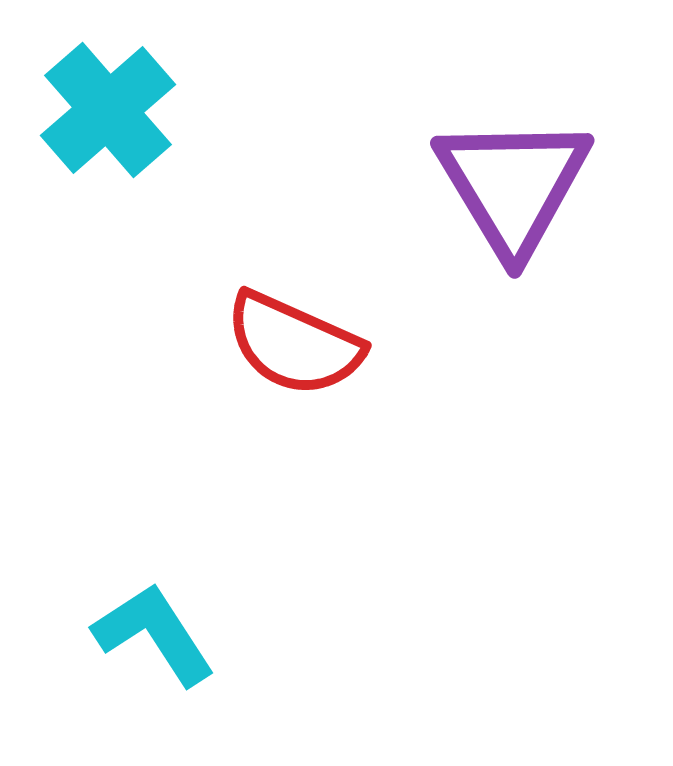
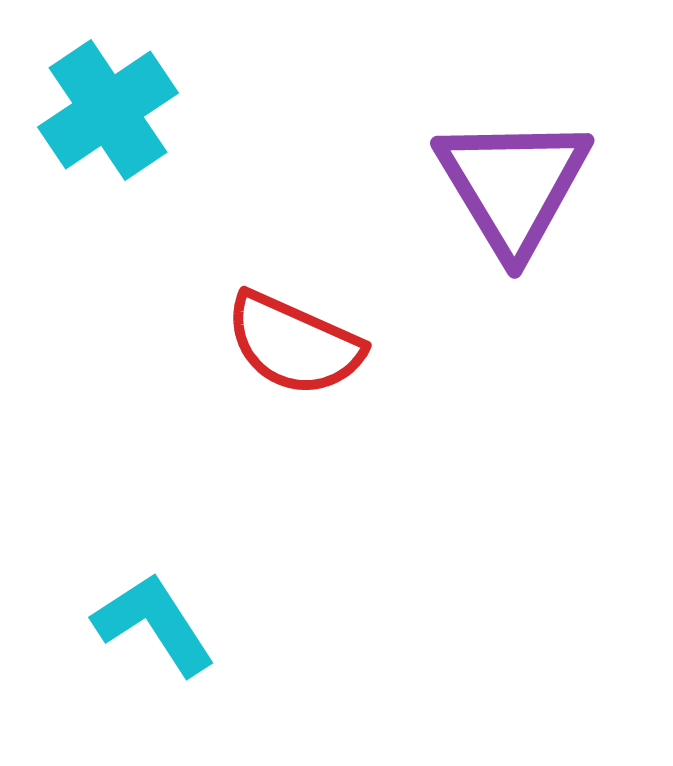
cyan cross: rotated 7 degrees clockwise
cyan L-shape: moved 10 px up
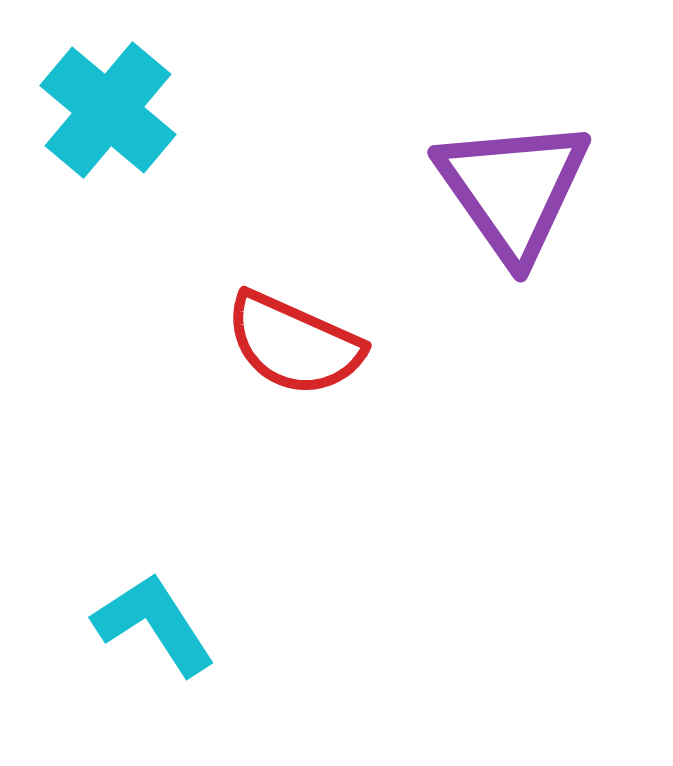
cyan cross: rotated 16 degrees counterclockwise
purple triangle: moved 4 px down; rotated 4 degrees counterclockwise
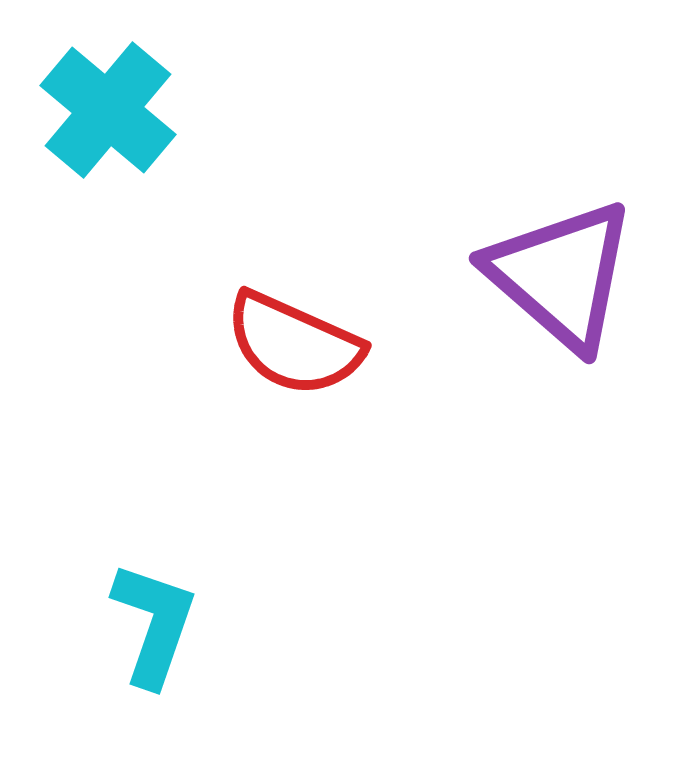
purple triangle: moved 48 px right, 86 px down; rotated 14 degrees counterclockwise
cyan L-shape: rotated 52 degrees clockwise
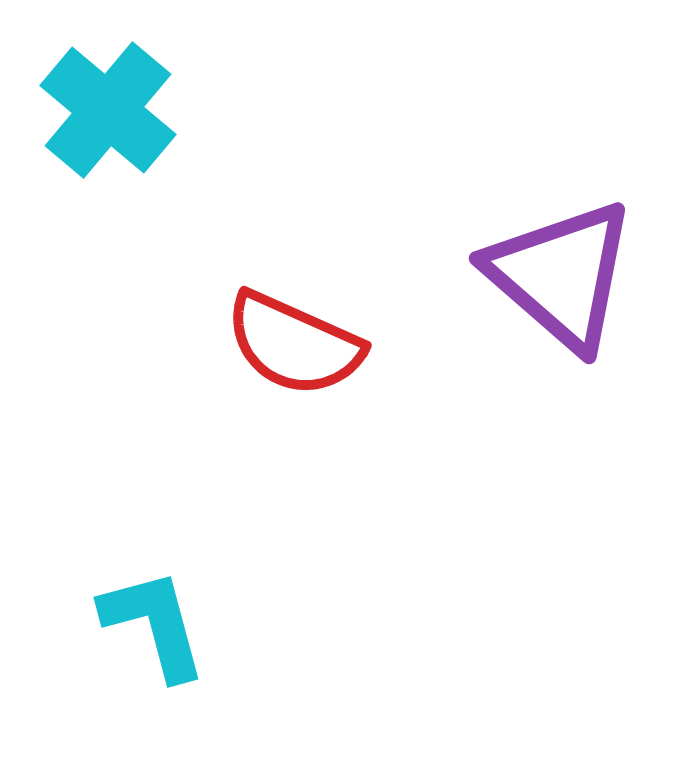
cyan L-shape: rotated 34 degrees counterclockwise
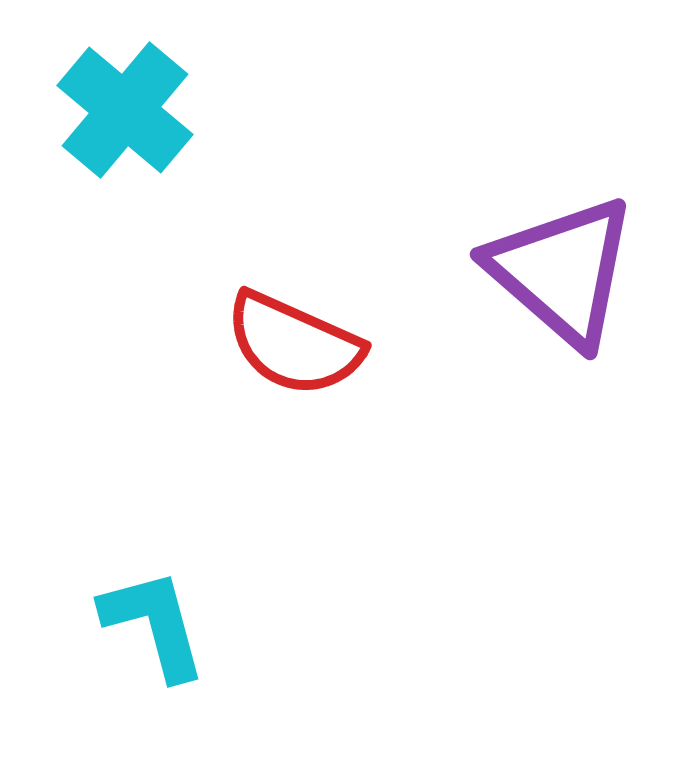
cyan cross: moved 17 px right
purple triangle: moved 1 px right, 4 px up
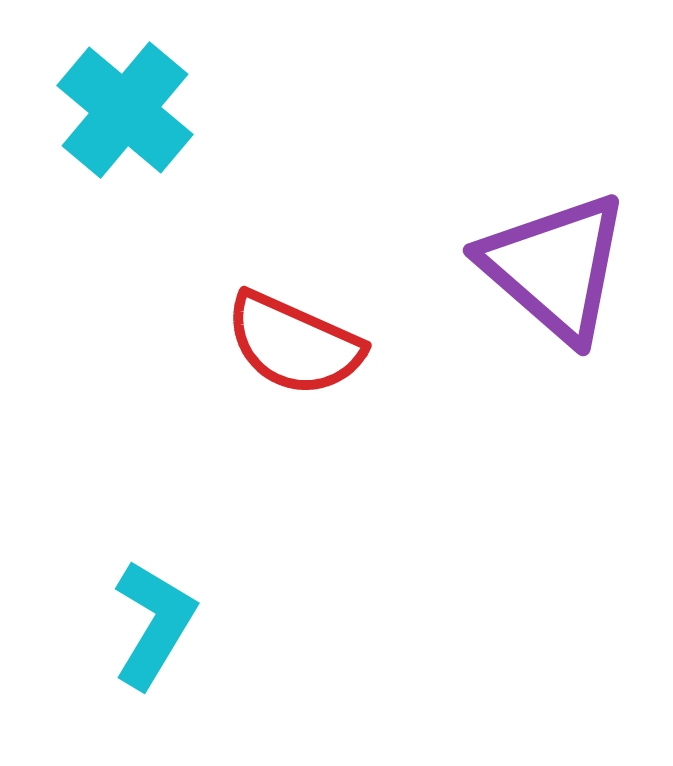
purple triangle: moved 7 px left, 4 px up
cyan L-shape: rotated 46 degrees clockwise
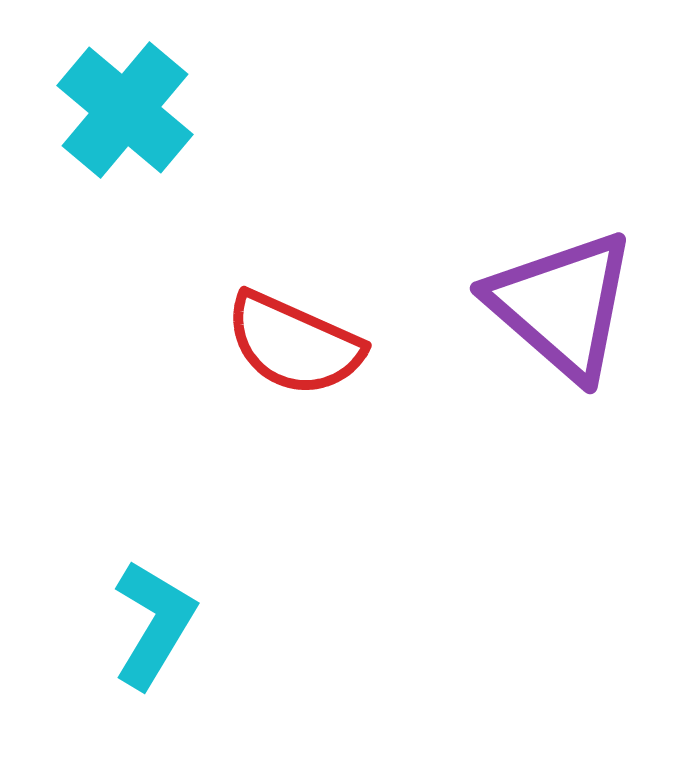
purple triangle: moved 7 px right, 38 px down
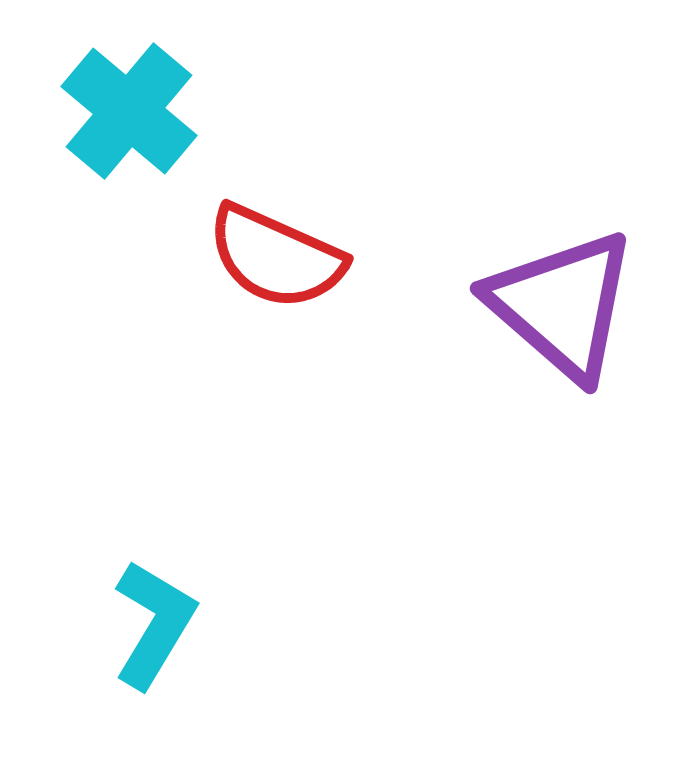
cyan cross: moved 4 px right, 1 px down
red semicircle: moved 18 px left, 87 px up
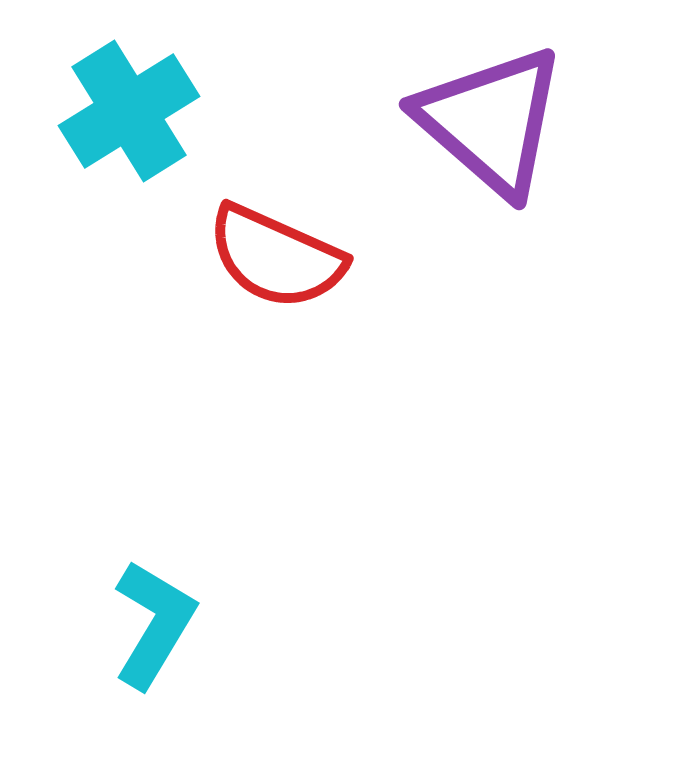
cyan cross: rotated 18 degrees clockwise
purple triangle: moved 71 px left, 184 px up
